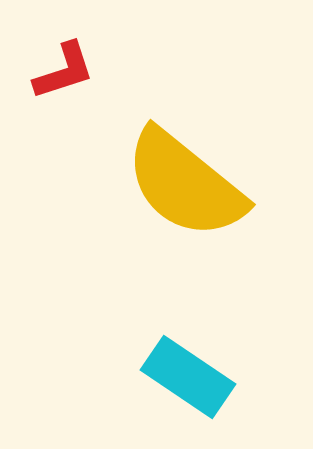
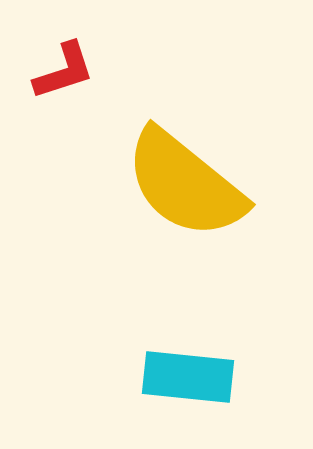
cyan rectangle: rotated 28 degrees counterclockwise
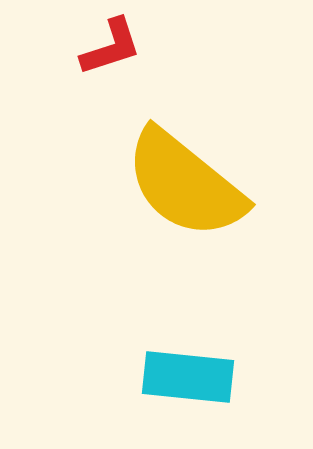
red L-shape: moved 47 px right, 24 px up
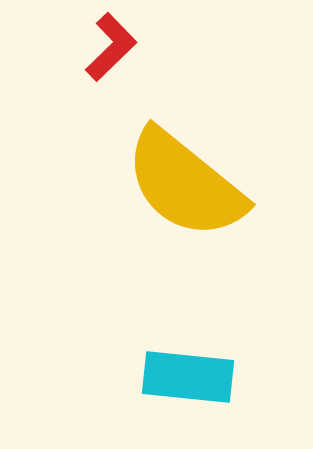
red L-shape: rotated 26 degrees counterclockwise
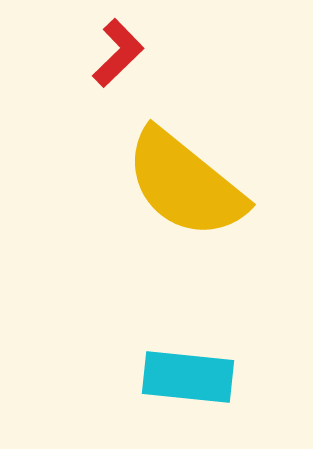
red L-shape: moved 7 px right, 6 px down
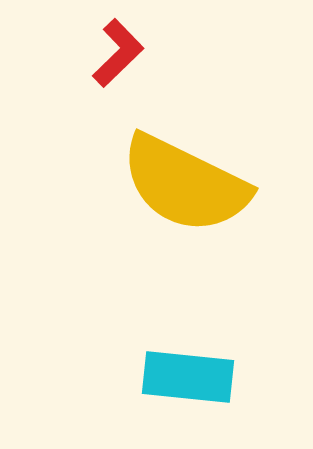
yellow semicircle: rotated 13 degrees counterclockwise
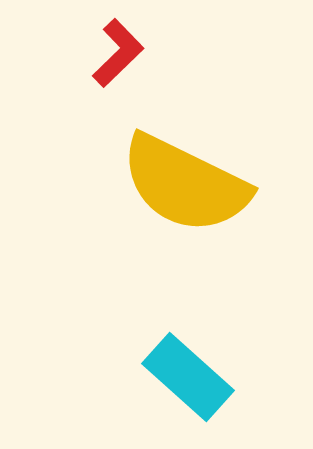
cyan rectangle: rotated 36 degrees clockwise
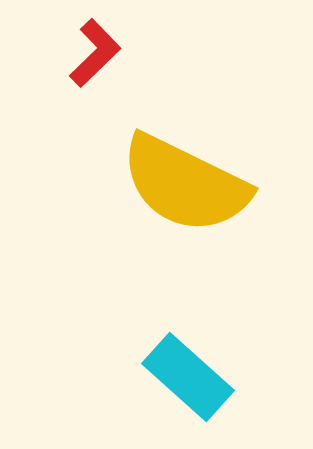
red L-shape: moved 23 px left
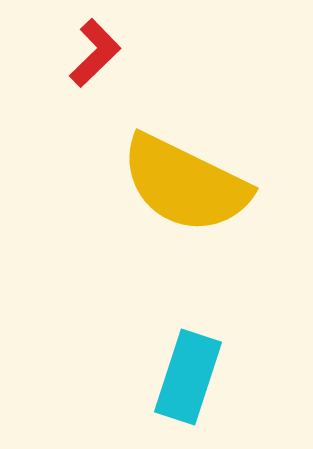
cyan rectangle: rotated 66 degrees clockwise
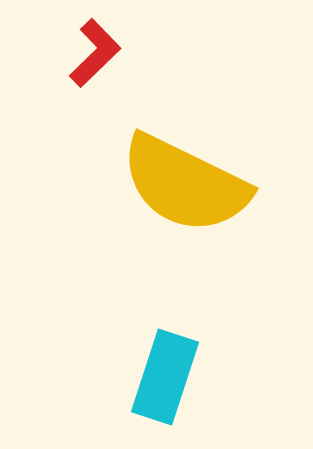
cyan rectangle: moved 23 px left
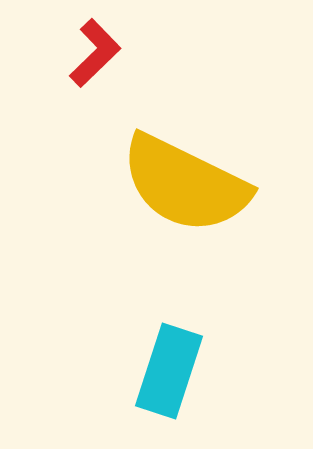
cyan rectangle: moved 4 px right, 6 px up
